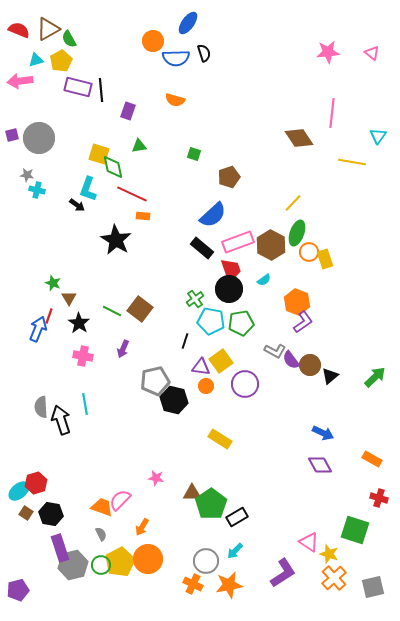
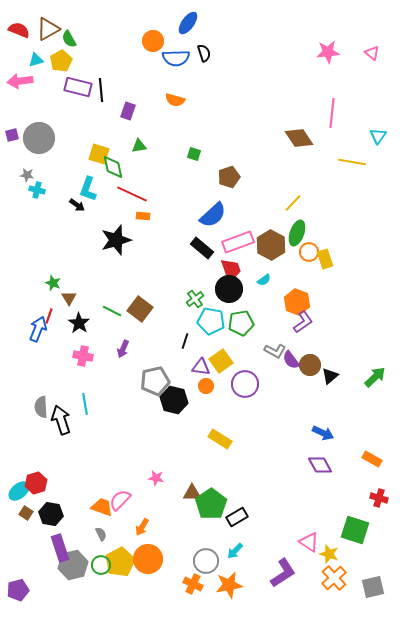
black star at (116, 240): rotated 24 degrees clockwise
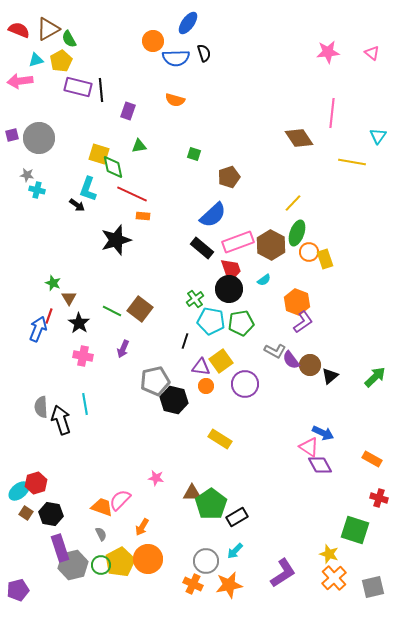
pink triangle at (309, 542): moved 95 px up
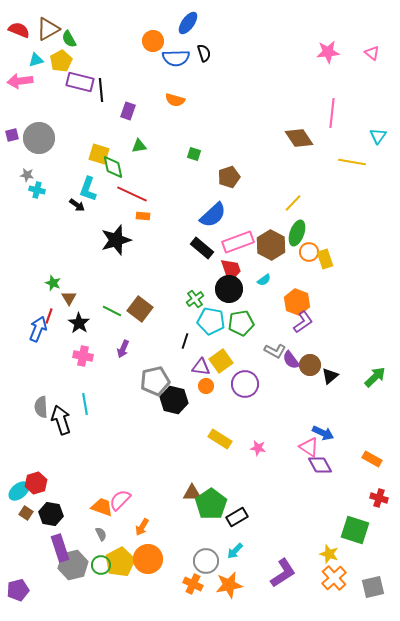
purple rectangle at (78, 87): moved 2 px right, 5 px up
pink star at (156, 478): moved 102 px right, 30 px up
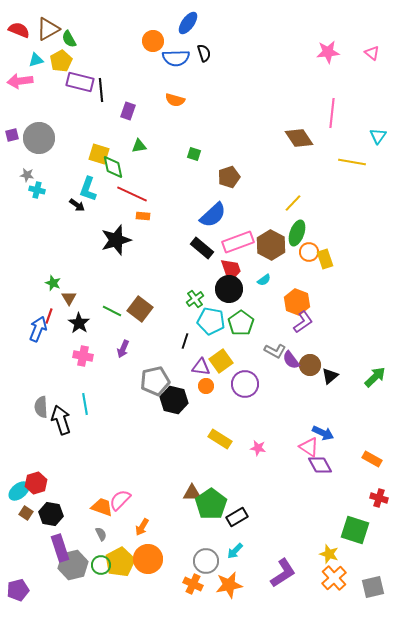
green pentagon at (241, 323): rotated 25 degrees counterclockwise
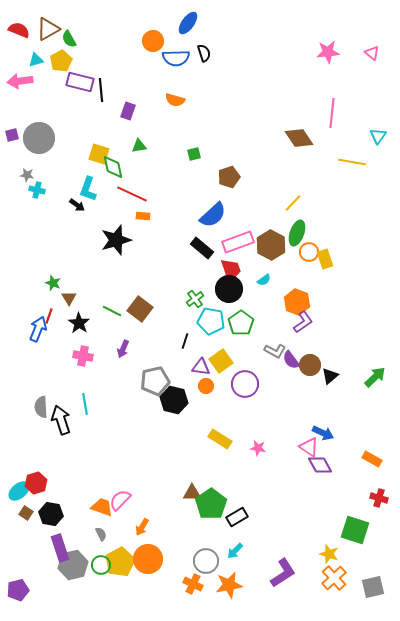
green square at (194, 154): rotated 32 degrees counterclockwise
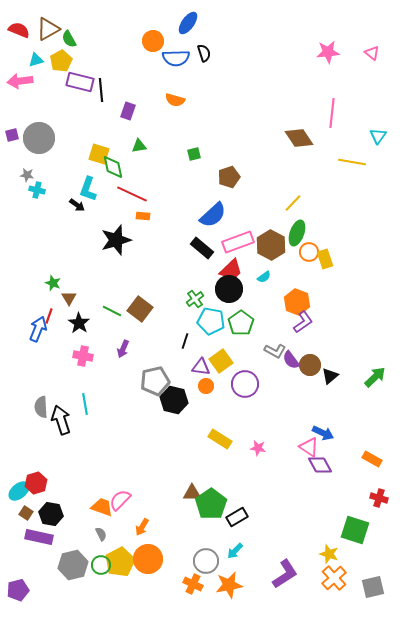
red trapezoid at (231, 270): rotated 65 degrees clockwise
cyan semicircle at (264, 280): moved 3 px up
purple rectangle at (60, 548): moved 21 px left, 11 px up; rotated 60 degrees counterclockwise
purple L-shape at (283, 573): moved 2 px right, 1 px down
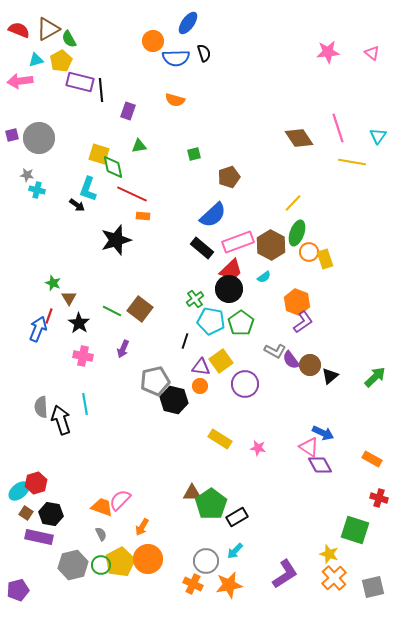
pink line at (332, 113): moved 6 px right, 15 px down; rotated 24 degrees counterclockwise
orange circle at (206, 386): moved 6 px left
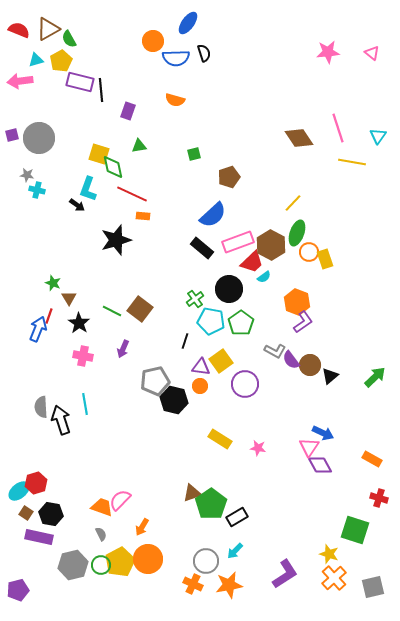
red trapezoid at (231, 270): moved 21 px right, 8 px up
pink triangle at (309, 447): rotated 30 degrees clockwise
brown triangle at (192, 493): rotated 18 degrees counterclockwise
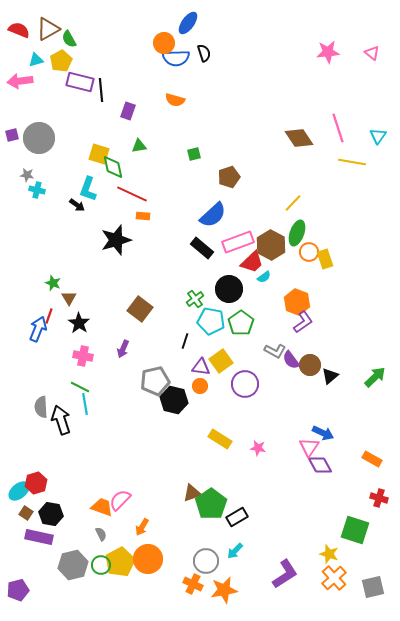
orange circle at (153, 41): moved 11 px right, 2 px down
green line at (112, 311): moved 32 px left, 76 px down
orange star at (229, 585): moved 5 px left, 5 px down
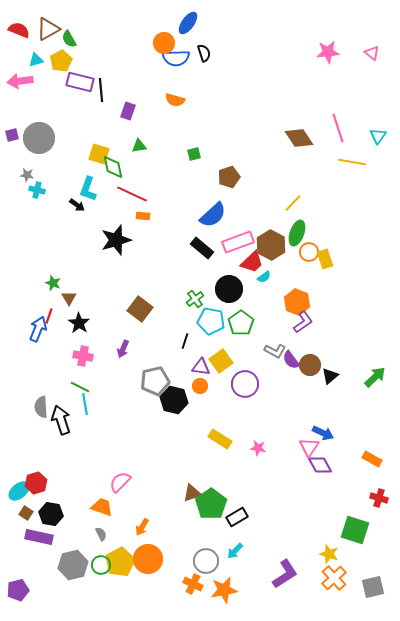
pink semicircle at (120, 500): moved 18 px up
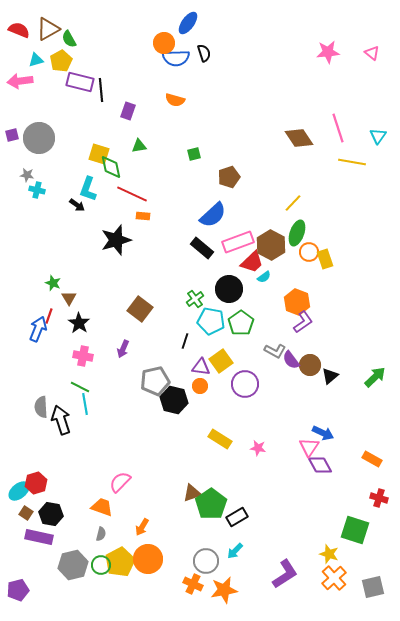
green diamond at (113, 167): moved 2 px left
gray semicircle at (101, 534): rotated 40 degrees clockwise
